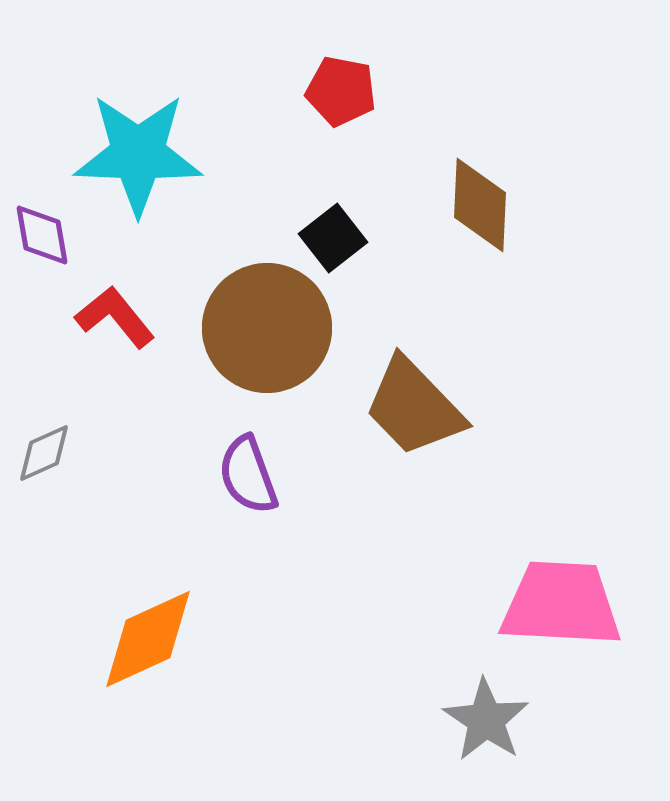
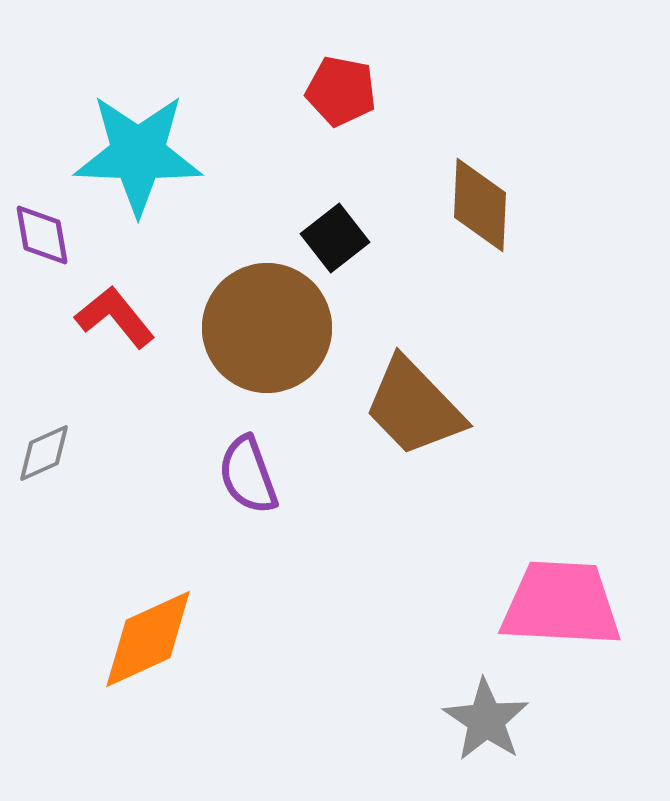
black square: moved 2 px right
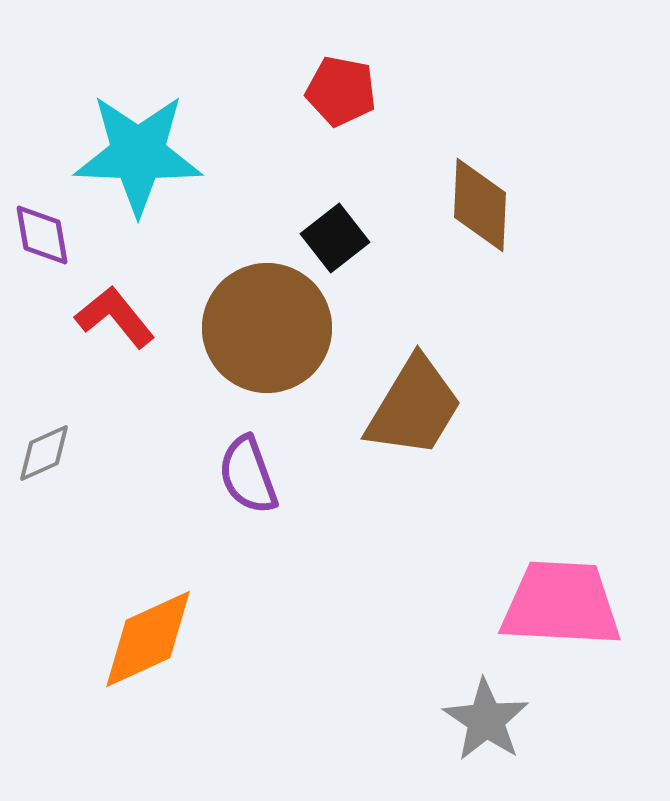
brown trapezoid: rotated 105 degrees counterclockwise
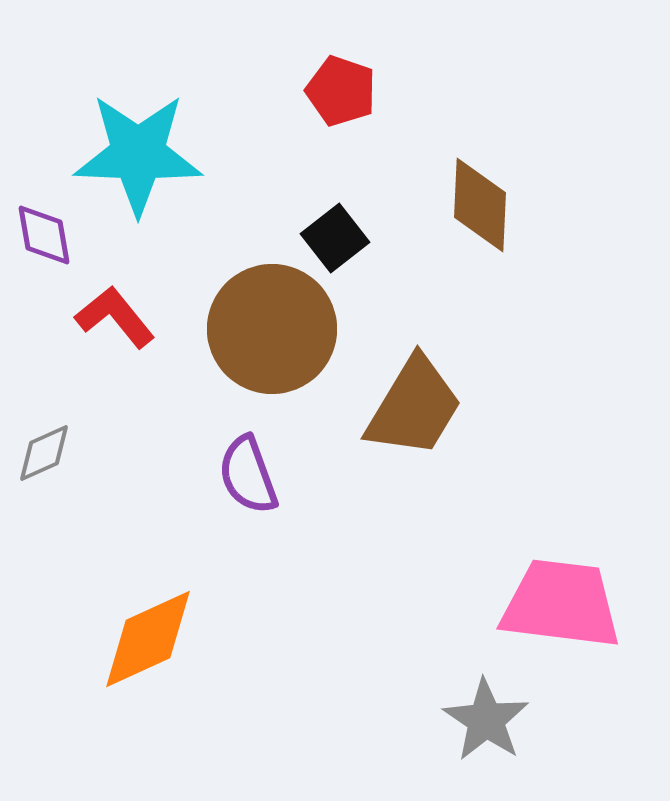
red pentagon: rotated 8 degrees clockwise
purple diamond: moved 2 px right
brown circle: moved 5 px right, 1 px down
pink trapezoid: rotated 4 degrees clockwise
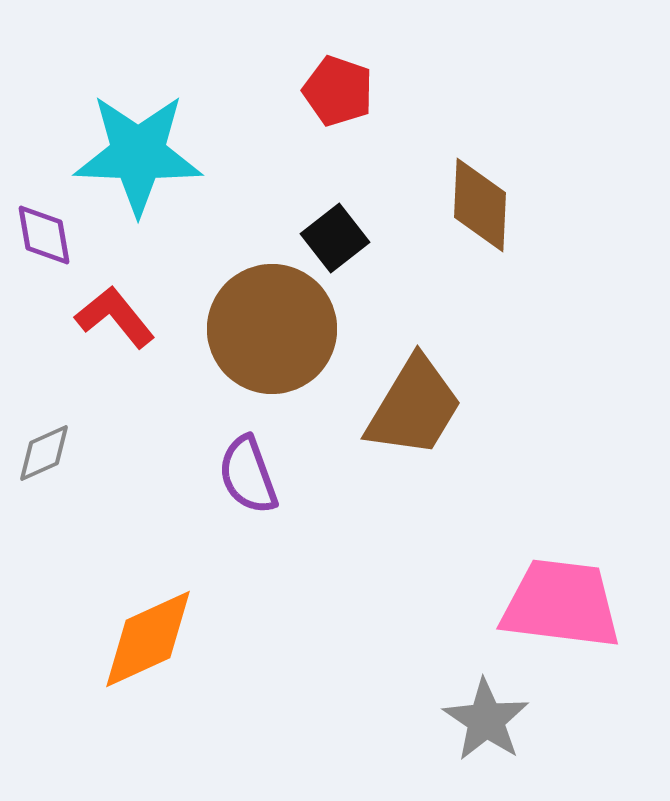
red pentagon: moved 3 px left
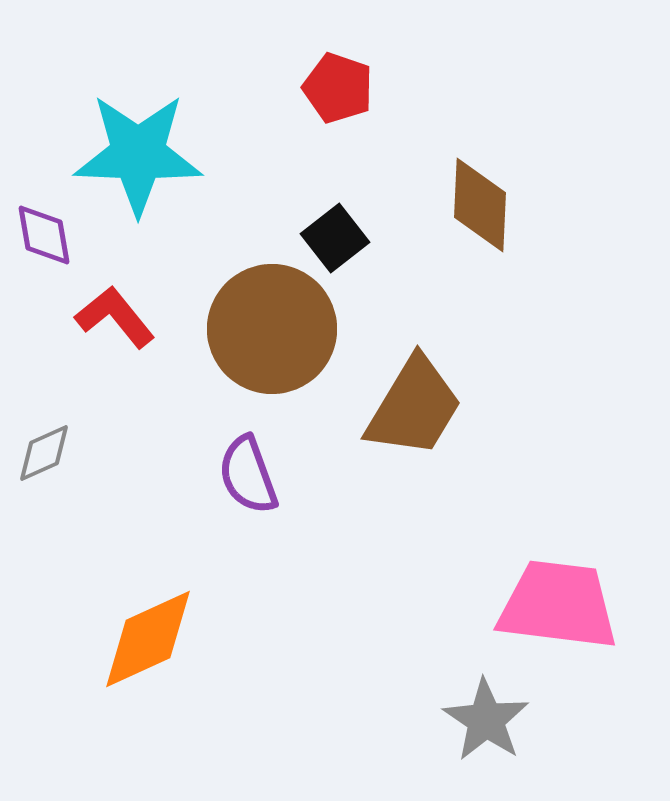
red pentagon: moved 3 px up
pink trapezoid: moved 3 px left, 1 px down
